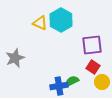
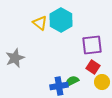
yellow triangle: rotated 14 degrees clockwise
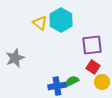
blue cross: moved 2 px left
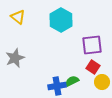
yellow triangle: moved 22 px left, 6 px up
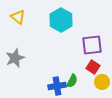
green semicircle: rotated 144 degrees clockwise
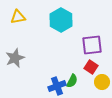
yellow triangle: rotated 49 degrees counterclockwise
red square: moved 2 px left
blue cross: rotated 12 degrees counterclockwise
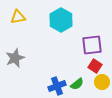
red square: moved 4 px right, 1 px up
green semicircle: moved 5 px right, 3 px down; rotated 24 degrees clockwise
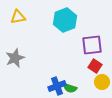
cyan hexagon: moved 4 px right; rotated 10 degrees clockwise
green semicircle: moved 7 px left, 4 px down; rotated 56 degrees clockwise
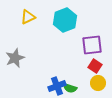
yellow triangle: moved 10 px right; rotated 14 degrees counterclockwise
yellow circle: moved 4 px left, 1 px down
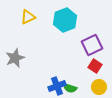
purple square: rotated 20 degrees counterclockwise
yellow circle: moved 1 px right, 4 px down
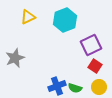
purple square: moved 1 px left
green semicircle: moved 5 px right
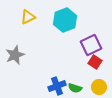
gray star: moved 3 px up
red square: moved 4 px up
